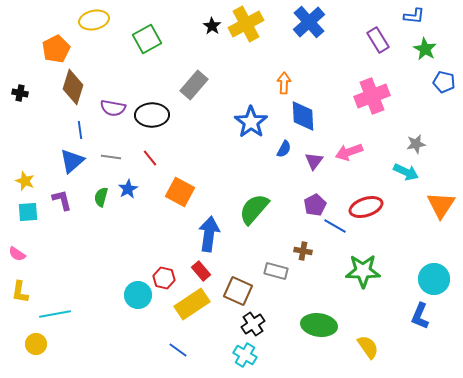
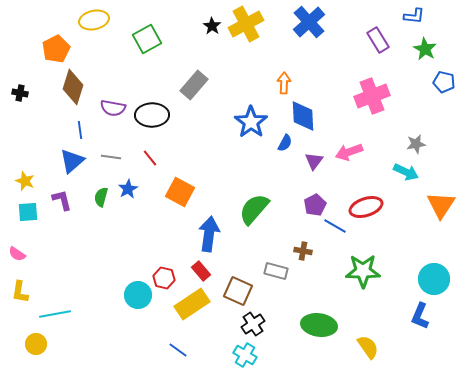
blue semicircle at (284, 149): moved 1 px right, 6 px up
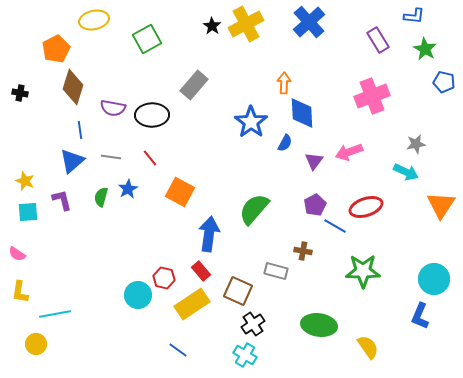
blue diamond at (303, 116): moved 1 px left, 3 px up
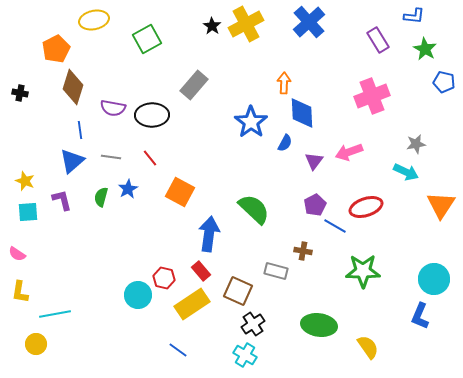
green semicircle at (254, 209): rotated 92 degrees clockwise
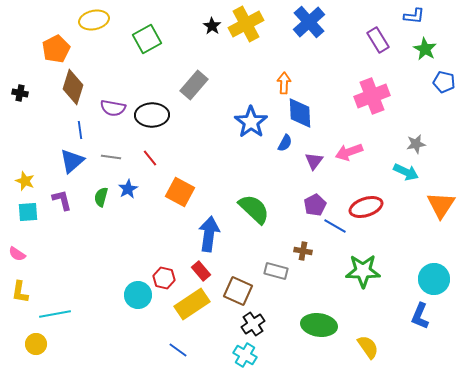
blue diamond at (302, 113): moved 2 px left
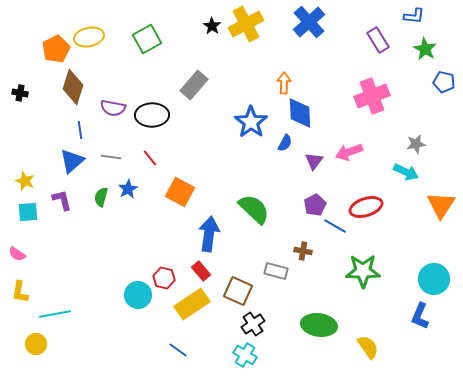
yellow ellipse at (94, 20): moved 5 px left, 17 px down
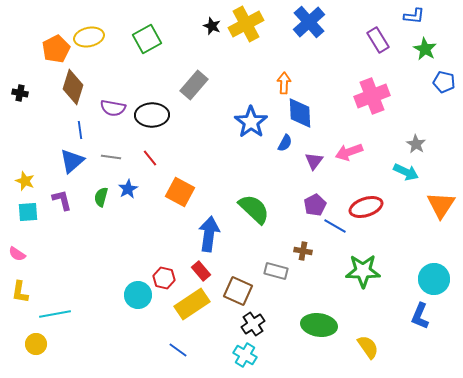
black star at (212, 26): rotated 12 degrees counterclockwise
gray star at (416, 144): rotated 30 degrees counterclockwise
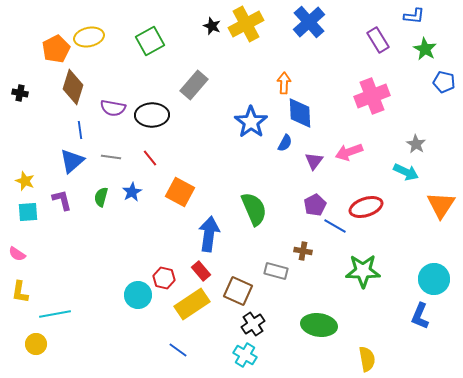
green square at (147, 39): moved 3 px right, 2 px down
blue star at (128, 189): moved 4 px right, 3 px down
green semicircle at (254, 209): rotated 24 degrees clockwise
yellow semicircle at (368, 347): moved 1 px left, 12 px down; rotated 25 degrees clockwise
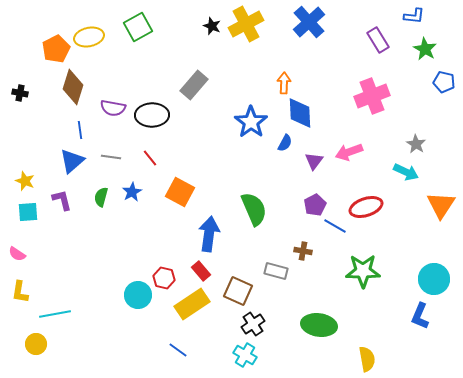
green square at (150, 41): moved 12 px left, 14 px up
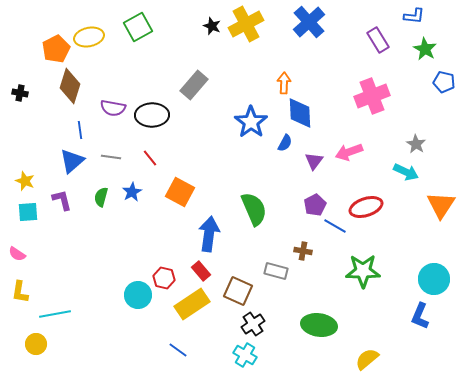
brown diamond at (73, 87): moved 3 px left, 1 px up
yellow semicircle at (367, 359): rotated 120 degrees counterclockwise
